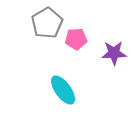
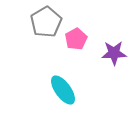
gray pentagon: moved 1 px left, 1 px up
pink pentagon: rotated 25 degrees counterclockwise
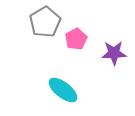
gray pentagon: moved 1 px left
cyan ellipse: rotated 16 degrees counterclockwise
